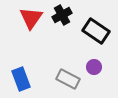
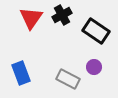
blue rectangle: moved 6 px up
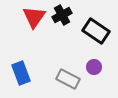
red triangle: moved 3 px right, 1 px up
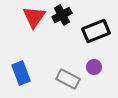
black rectangle: rotated 56 degrees counterclockwise
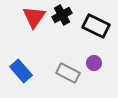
black rectangle: moved 5 px up; rotated 48 degrees clockwise
purple circle: moved 4 px up
blue rectangle: moved 2 px up; rotated 20 degrees counterclockwise
gray rectangle: moved 6 px up
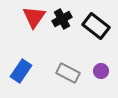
black cross: moved 4 px down
black rectangle: rotated 12 degrees clockwise
purple circle: moved 7 px right, 8 px down
blue rectangle: rotated 75 degrees clockwise
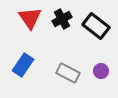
red triangle: moved 4 px left, 1 px down; rotated 10 degrees counterclockwise
blue rectangle: moved 2 px right, 6 px up
